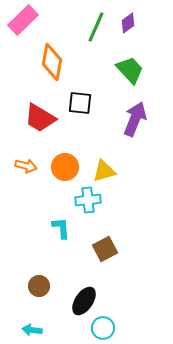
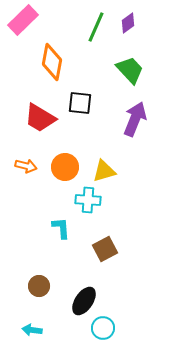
cyan cross: rotated 10 degrees clockwise
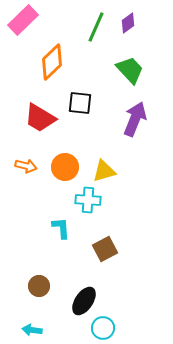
orange diamond: rotated 36 degrees clockwise
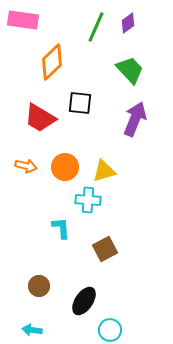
pink rectangle: rotated 52 degrees clockwise
cyan circle: moved 7 px right, 2 px down
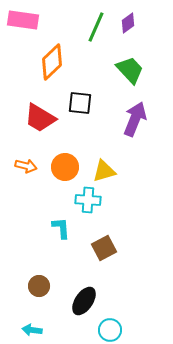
brown square: moved 1 px left, 1 px up
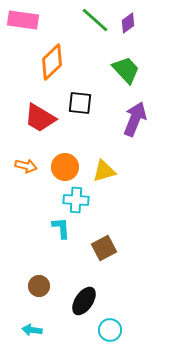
green line: moved 1 px left, 7 px up; rotated 72 degrees counterclockwise
green trapezoid: moved 4 px left
cyan cross: moved 12 px left
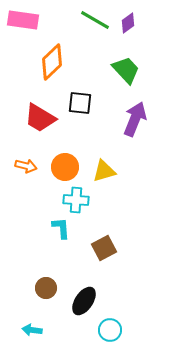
green line: rotated 12 degrees counterclockwise
brown circle: moved 7 px right, 2 px down
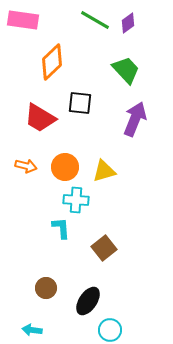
brown square: rotated 10 degrees counterclockwise
black ellipse: moved 4 px right
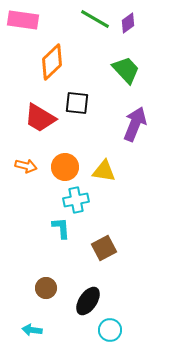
green line: moved 1 px up
black square: moved 3 px left
purple arrow: moved 5 px down
yellow triangle: rotated 25 degrees clockwise
cyan cross: rotated 15 degrees counterclockwise
brown square: rotated 10 degrees clockwise
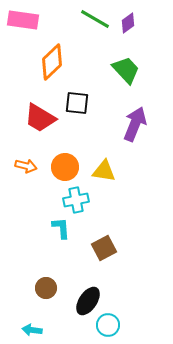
cyan circle: moved 2 px left, 5 px up
